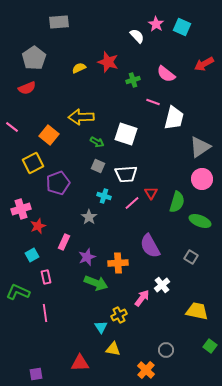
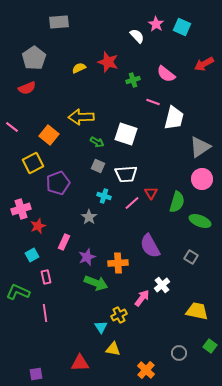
gray circle at (166, 350): moved 13 px right, 3 px down
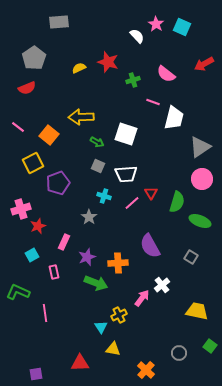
pink line at (12, 127): moved 6 px right
pink rectangle at (46, 277): moved 8 px right, 5 px up
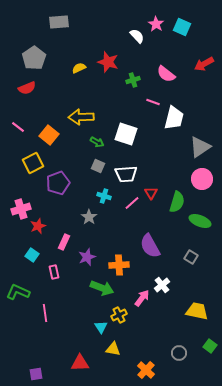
cyan square at (32, 255): rotated 24 degrees counterclockwise
orange cross at (118, 263): moved 1 px right, 2 px down
green arrow at (96, 283): moved 6 px right, 5 px down
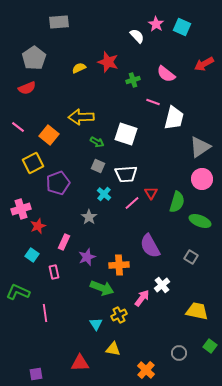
cyan cross at (104, 196): moved 2 px up; rotated 24 degrees clockwise
cyan triangle at (101, 327): moved 5 px left, 3 px up
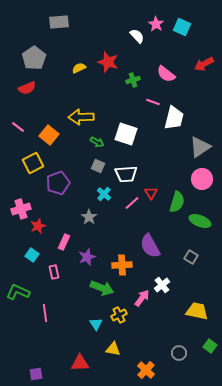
orange cross at (119, 265): moved 3 px right
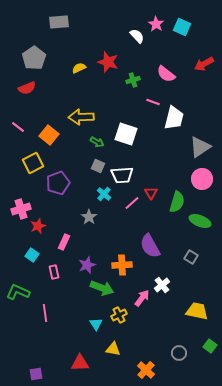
white trapezoid at (126, 174): moved 4 px left, 1 px down
purple star at (87, 257): moved 8 px down
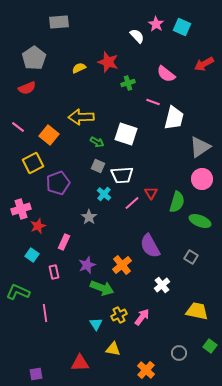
green cross at (133, 80): moved 5 px left, 3 px down
orange cross at (122, 265): rotated 36 degrees counterclockwise
pink arrow at (142, 298): moved 19 px down
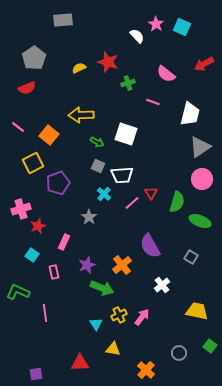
gray rectangle at (59, 22): moved 4 px right, 2 px up
yellow arrow at (81, 117): moved 2 px up
white trapezoid at (174, 118): moved 16 px right, 4 px up
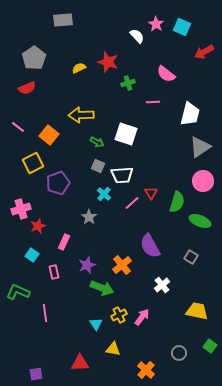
red arrow at (204, 64): moved 12 px up
pink line at (153, 102): rotated 24 degrees counterclockwise
pink circle at (202, 179): moved 1 px right, 2 px down
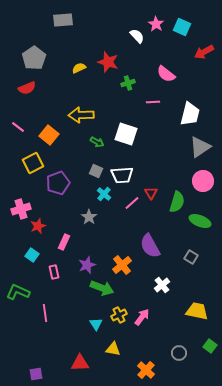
gray square at (98, 166): moved 2 px left, 5 px down
